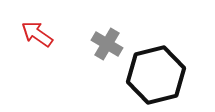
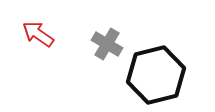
red arrow: moved 1 px right
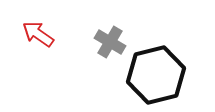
gray cross: moved 3 px right, 2 px up
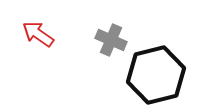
gray cross: moved 1 px right, 2 px up; rotated 8 degrees counterclockwise
